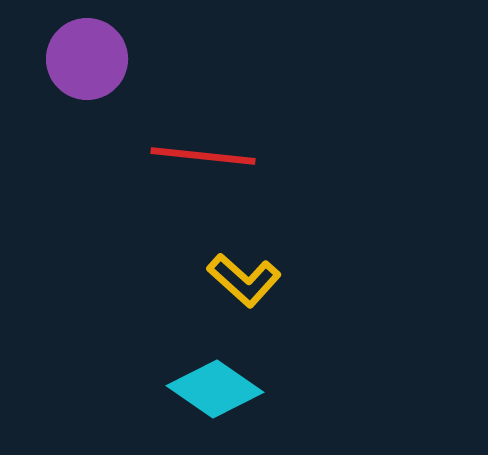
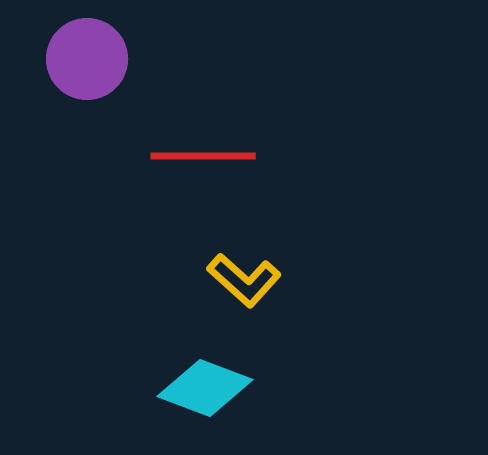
red line: rotated 6 degrees counterclockwise
cyan diamond: moved 10 px left, 1 px up; rotated 14 degrees counterclockwise
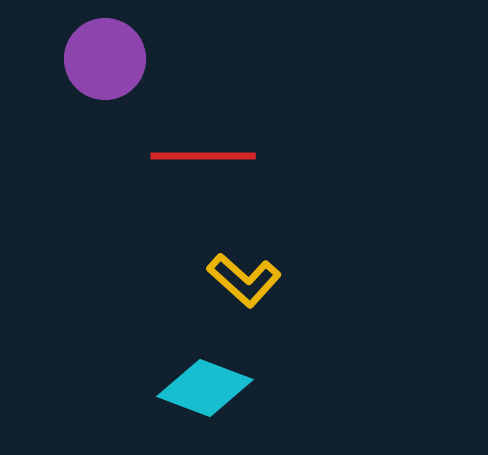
purple circle: moved 18 px right
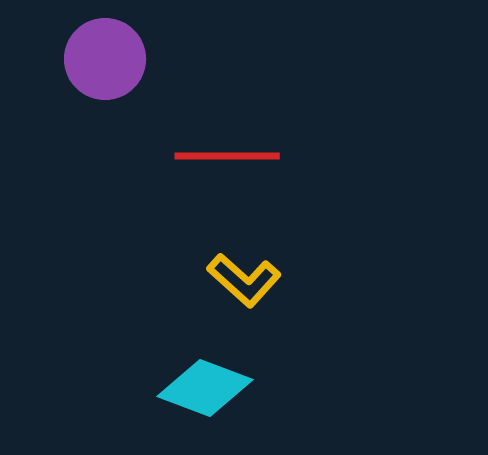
red line: moved 24 px right
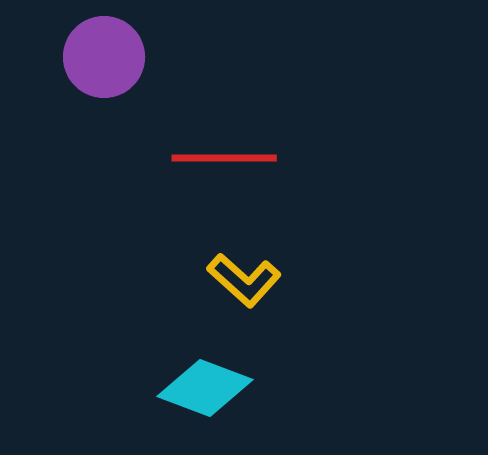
purple circle: moved 1 px left, 2 px up
red line: moved 3 px left, 2 px down
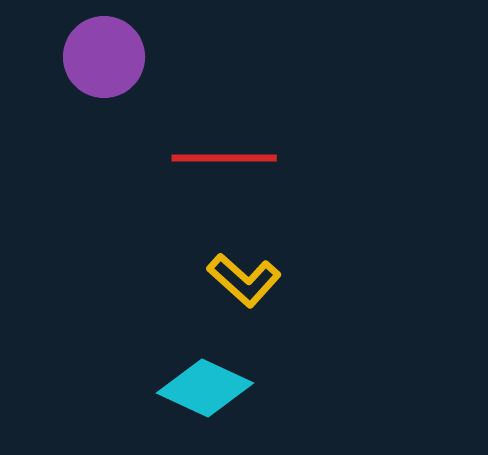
cyan diamond: rotated 4 degrees clockwise
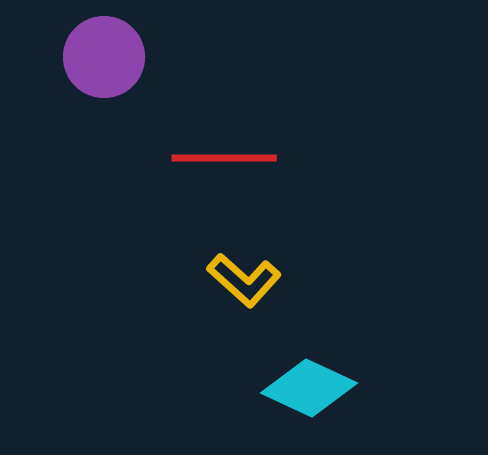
cyan diamond: moved 104 px right
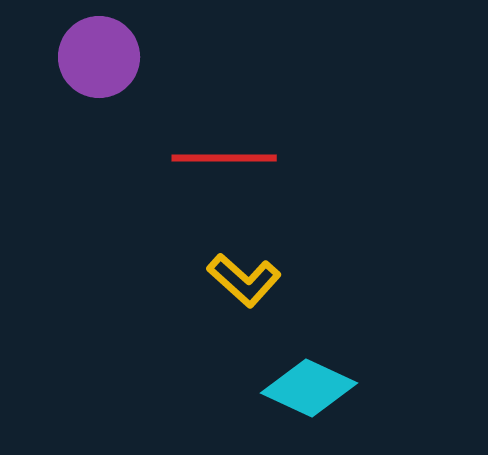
purple circle: moved 5 px left
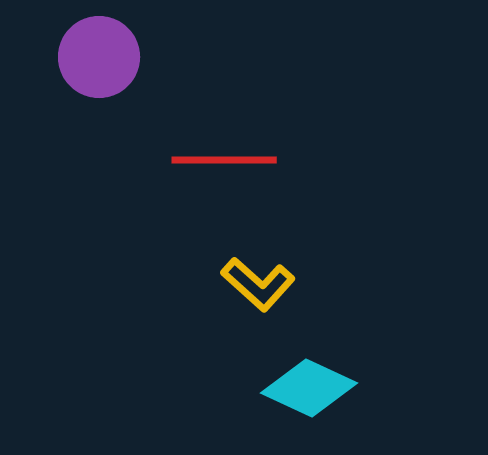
red line: moved 2 px down
yellow L-shape: moved 14 px right, 4 px down
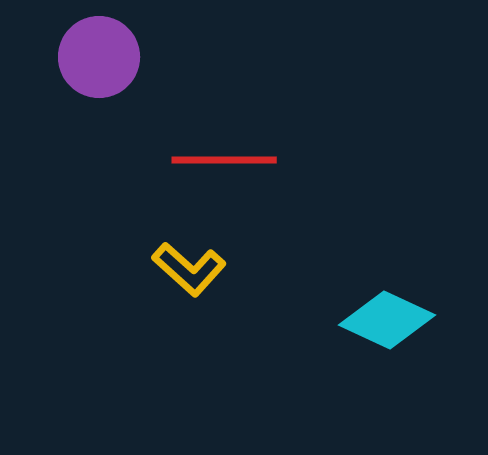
yellow L-shape: moved 69 px left, 15 px up
cyan diamond: moved 78 px right, 68 px up
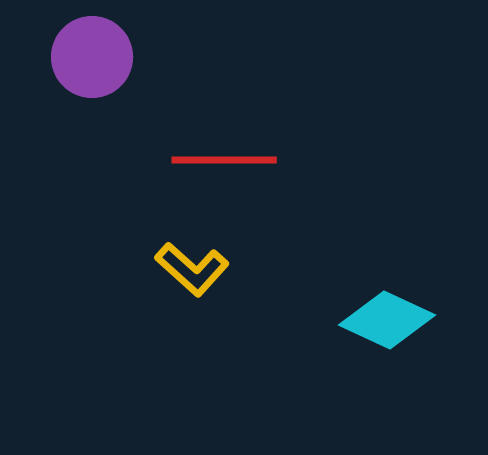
purple circle: moved 7 px left
yellow L-shape: moved 3 px right
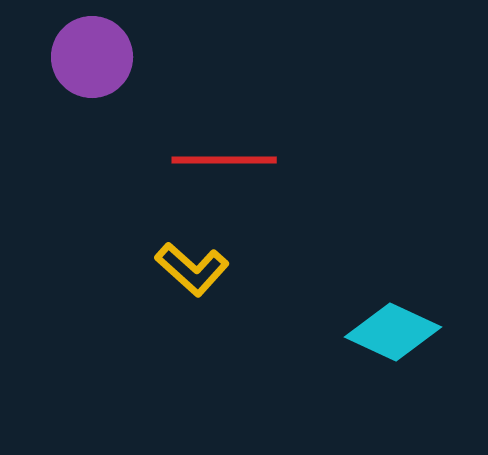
cyan diamond: moved 6 px right, 12 px down
